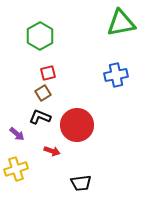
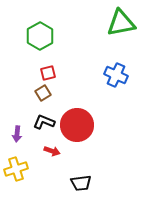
blue cross: rotated 35 degrees clockwise
black L-shape: moved 4 px right, 5 px down
purple arrow: rotated 56 degrees clockwise
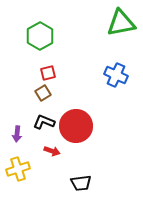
red circle: moved 1 px left, 1 px down
yellow cross: moved 2 px right
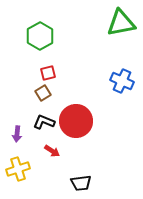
blue cross: moved 6 px right, 6 px down
red circle: moved 5 px up
red arrow: rotated 14 degrees clockwise
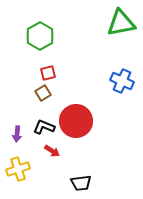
black L-shape: moved 5 px down
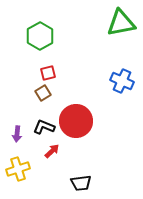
red arrow: rotated 77 degrees counterclockwise
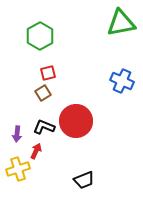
red arrow: moved 16 px left; rotated 21 degrees counterclockwise
black trapezoid: moved 3 px right, 3 px up; rotated 15 degrees counterclockwise
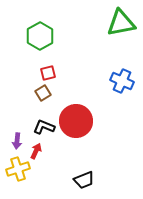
purple arrow: moved 7 px down
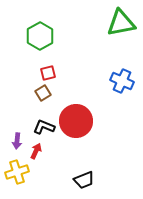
yellow cross: moved 1 px left, 3 px down
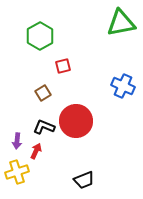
red square: moved 15 px right, 7 px up
blue cross: moved 1 px right, 5 px down
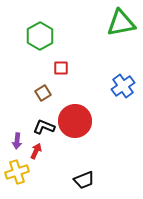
red square: moved 2 px left, 2 px down; rotated 14 degrees clockwise
blue cross: rotated 30 degrees clockwise
red circle: moved 1 px left
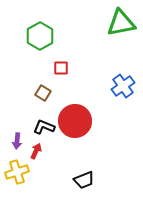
brown square: rotated 28 degrees counterclockwise
